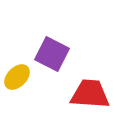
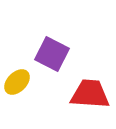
yellow ellipse: moved 5 px down
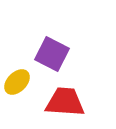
red trapezoid: moved 25 px left, 8 px down
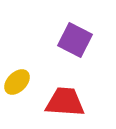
purple square: moved 23 px right, 14 px up
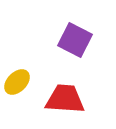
red trapezoid: moved 3 px up
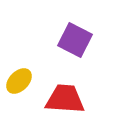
yellow ellipse: moved 2 px right, 1 px up
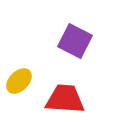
purple square: moved 1 px down
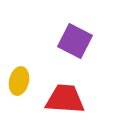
yellow ellipse: rotated 32 degrees counterclockwise
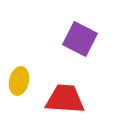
purple square: moved 5 px right, 2 px up
